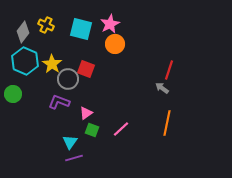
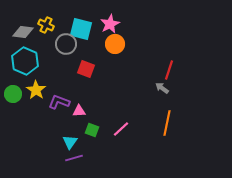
gray diamond: rotated 60 degrees clockwise
yellow star: moved 16 px left, 26 px down
gray circle: moved 2 px left, 35 px up
pink triangle: moved 7 px left, 2 px up; rotated 32 degrees clockwise
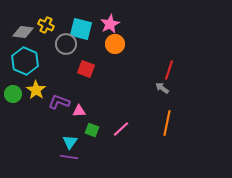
purple line: moved 5 px left, 1 px up; rotated 24 degrees clockwise
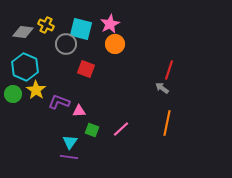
cyan hexagon: moved 6 px down
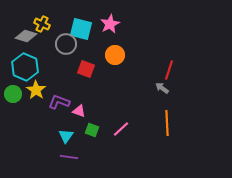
yellow cross: moved 4 px left, 1 px up
gray diamond: moved 3 px right, 4 px down; rotated 10 degrees clockwise
orange circle: moved 11 px down
pink triangle: rotated 24 degrees clockwise
orange line: rotated 15 degrees counterclockwise
cyan triangle: moved 4 px left, 6 px up
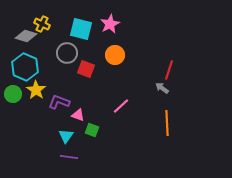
gray circle: moved 1 px right, 9 px down
pink triangle: moved 1 px left, 4 px down
pink line: moved 23 px up
